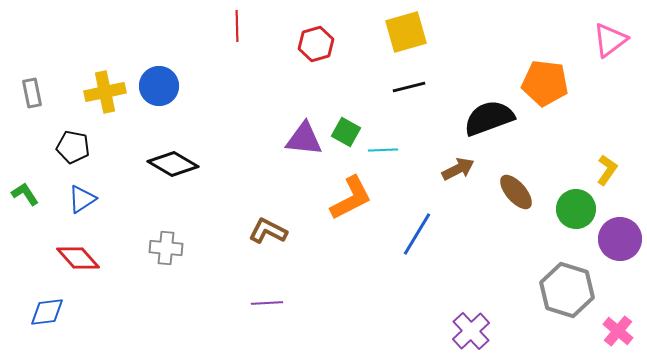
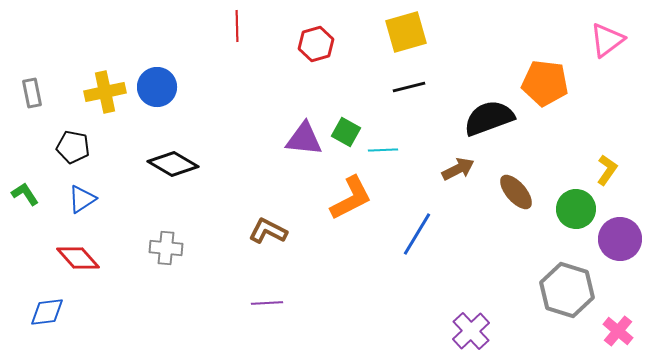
pink triangle: moved 3 px left
blue circle: moved 2 px left, 1 px down
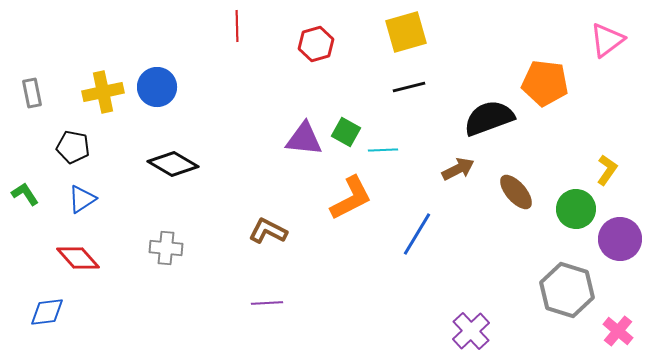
yellow cross: moved 2 px left
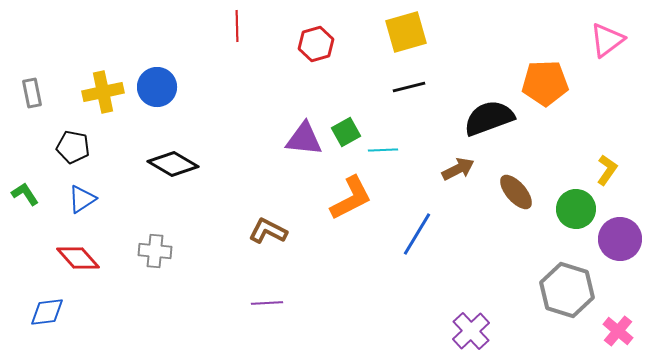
orange pentagon: rotated 9 degrees counterclockwise
green square: rotated 32 degrees clockwise
gray cross: moved 11 px left, 3 px down
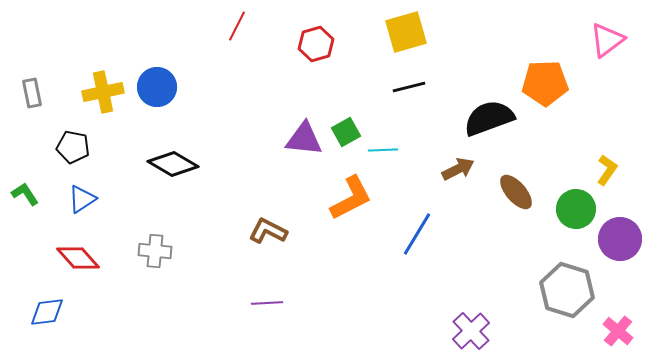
red line: rotated 28 degrees clockwise
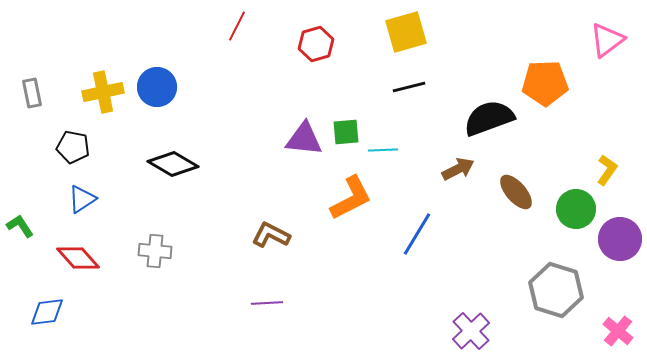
green square: rotated 24 degrees clockwise
green L-shape: moved 5 px left, 32 px down
brown L-shape: moved 3 px right, 4 px down
gray hexagon: moved 11 px left
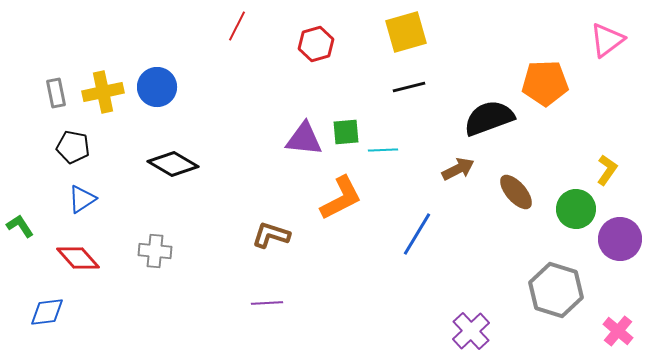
gray rectangle: moved 24 px right
orange L-shape: moved 10 px left
brown L-shape: rotated 9 degrees counterclockwise
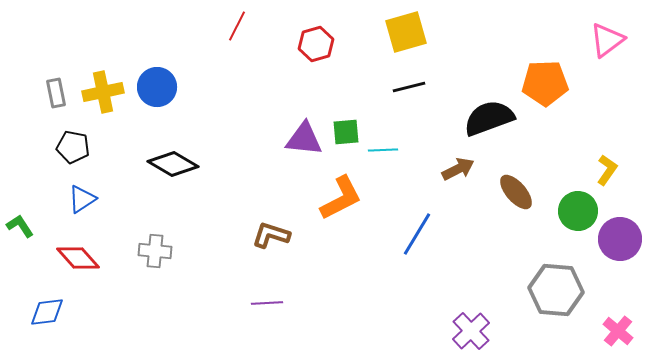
green circle: moved 2 px right, 2 px down
gray hexagon: rotated 12 degrees counterclockwise
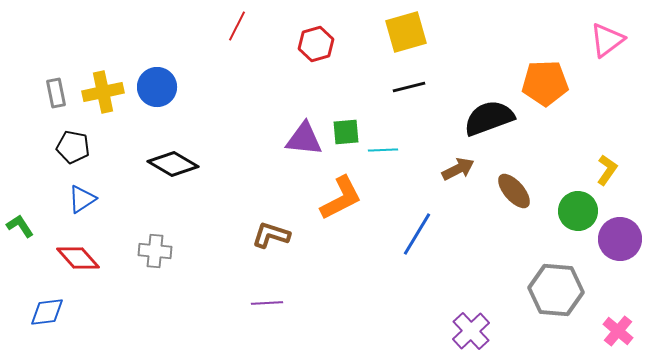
brown ellipse: moved 2 px left, 1 px up
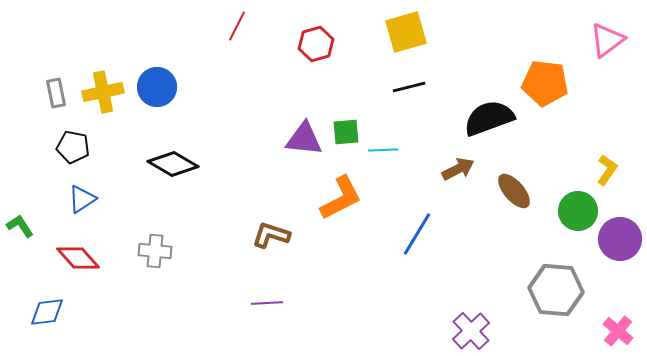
orange pentagon: rotated 9 degrees clockwise
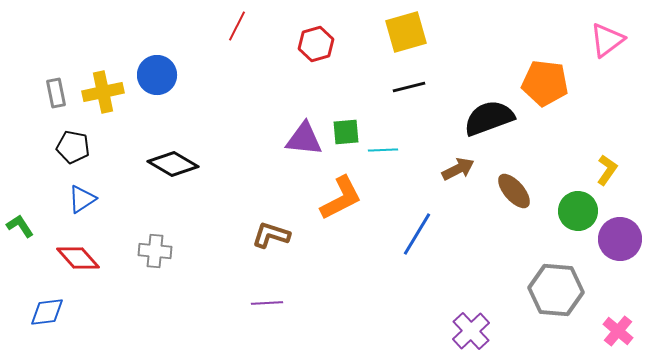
blue circle: moved 12 px up
